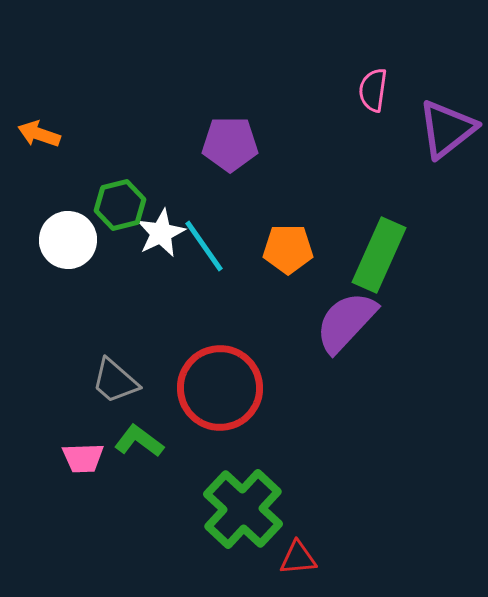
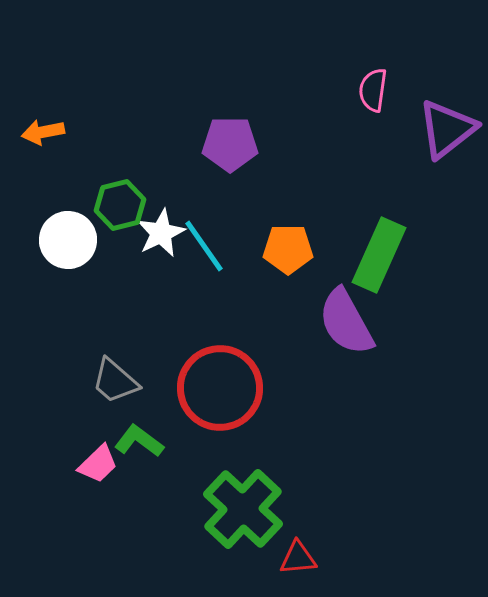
orange arrow: moved 4 px right, 2 px up; rotated 30 degrees counterclockwise
purple semicircle: rotated 72 degrees counterclockwise
pink trapezoid: moved 15 px right, 6 px down; rotated 42 degrees counterclockwise
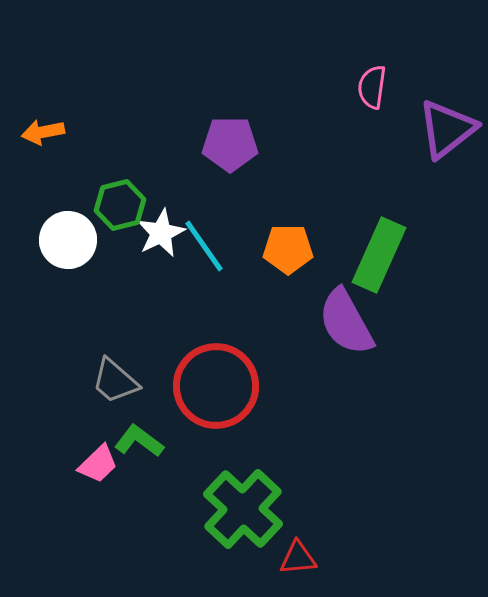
pink semicircle: moved 1 px left, 3 px up
red circle: moved 4 px left, 2 px up
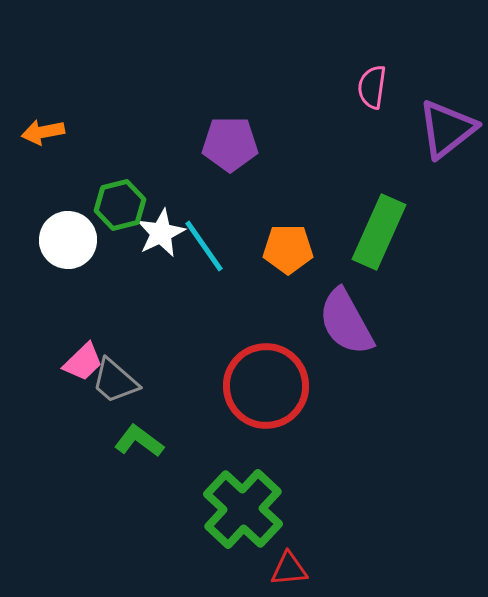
green rectangle: moved 23 px up
red circle: moved 50 px right
pink trapezoid: moved 15 px left, 102 px up
red triangle: moved 9 px left, 11 px down
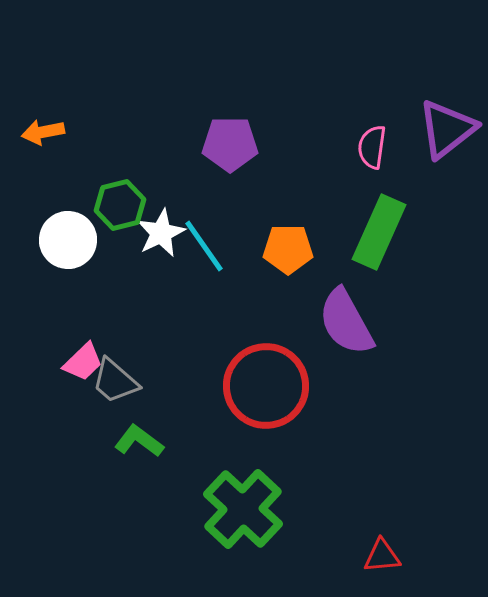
pink semicircle: moved 60 px down
red triangle: moved 93 px right, 13 px up
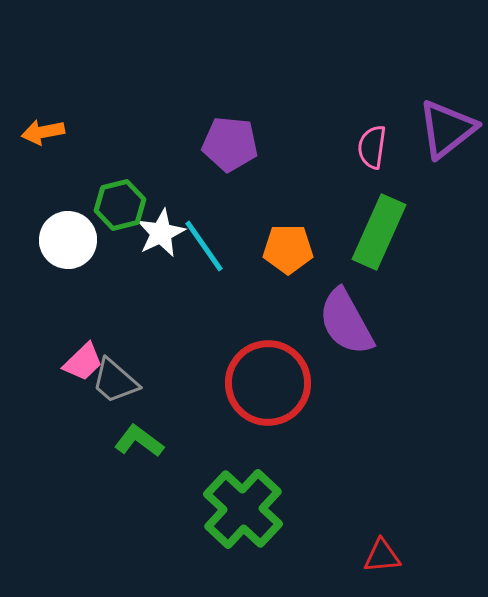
purple pentagon: rotated 6 degrees clockwise
red circle: moved 2 px right, 3 px up
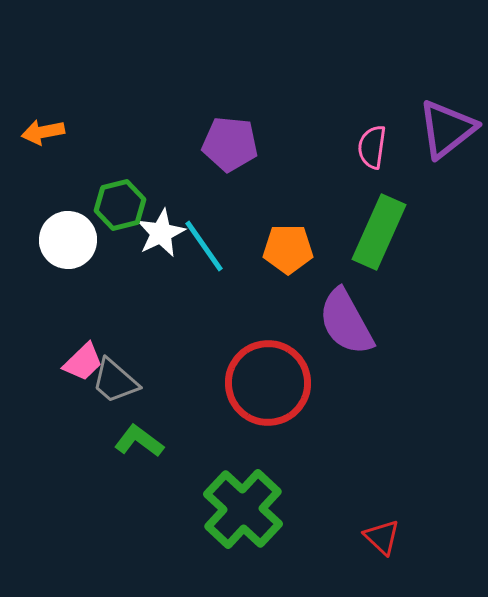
red triangle: moved 19 px up; rotated 48 degrees clockwise
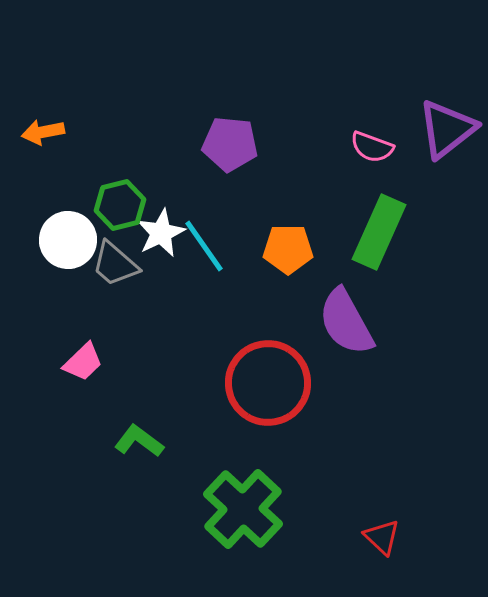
pink semicircle: rotated 78 degrees counterclockwise
gray trapezoid: moved 117 px up
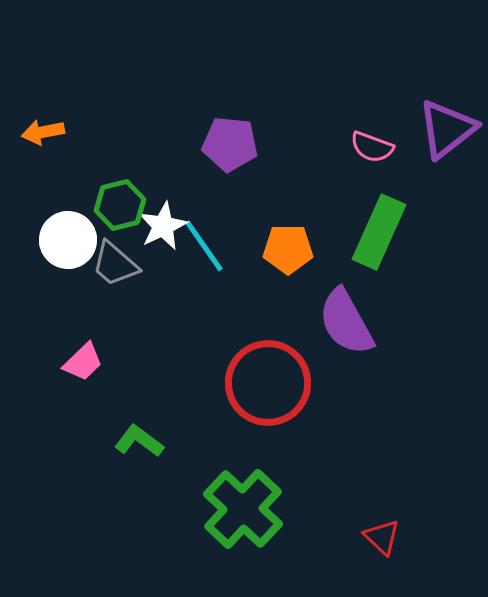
white star: moved 2 px right, 7 px up
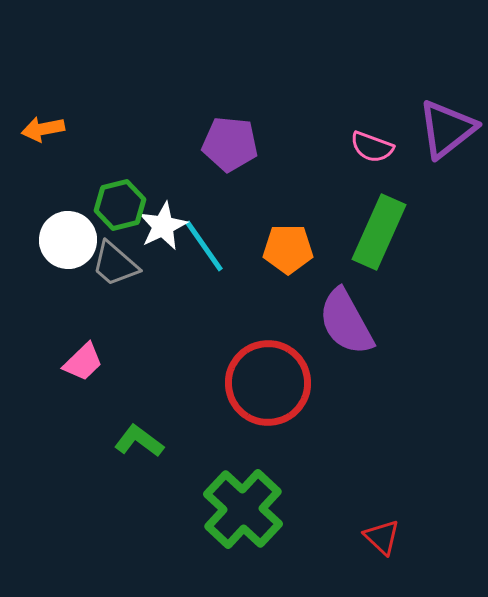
orange arrow: moved 3 px up
